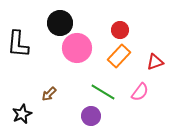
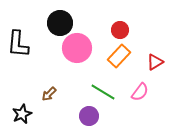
red triangle: rotated 12 degrees counterclockwise
purple circle: moved 2 px left
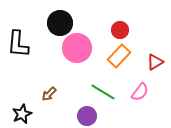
purple circle: moved 2 px left
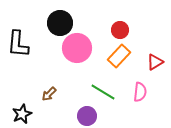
pink semicircle: rotated 30 degrees counterclockwise
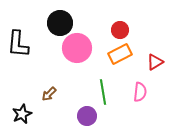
orange rectangle: moved 1 px right, 2 px up; rotated 20 degrees clockwise
green line: rotated 50 degrees clockwise
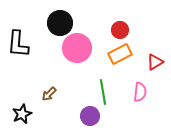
purple circle: moved 3 px right
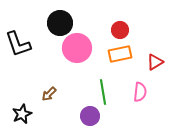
black L-shape: rotated 24 degrees counterclockwise
orange rectangle: rotated 15 degrees clockwise
